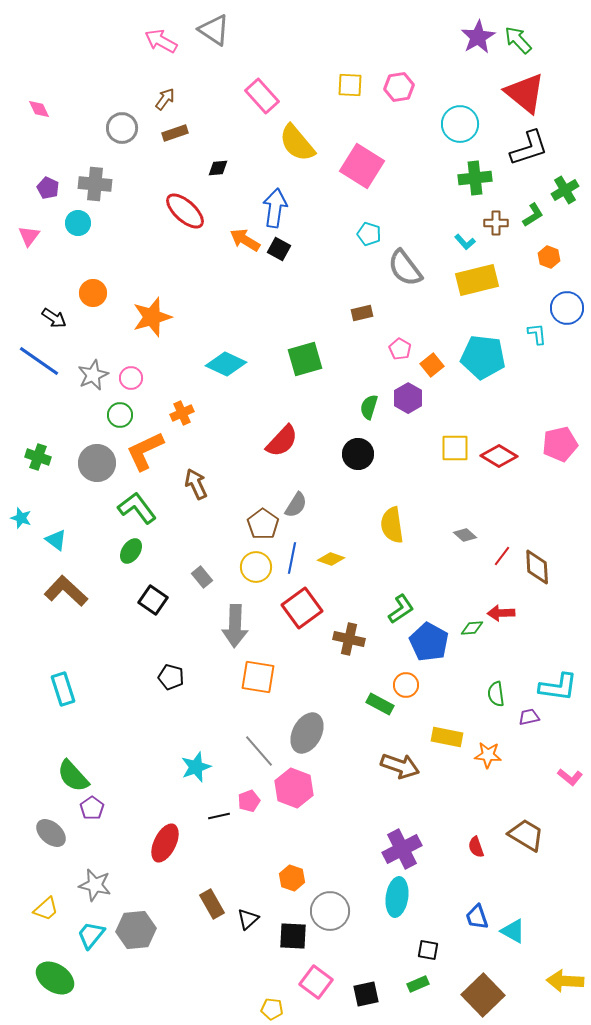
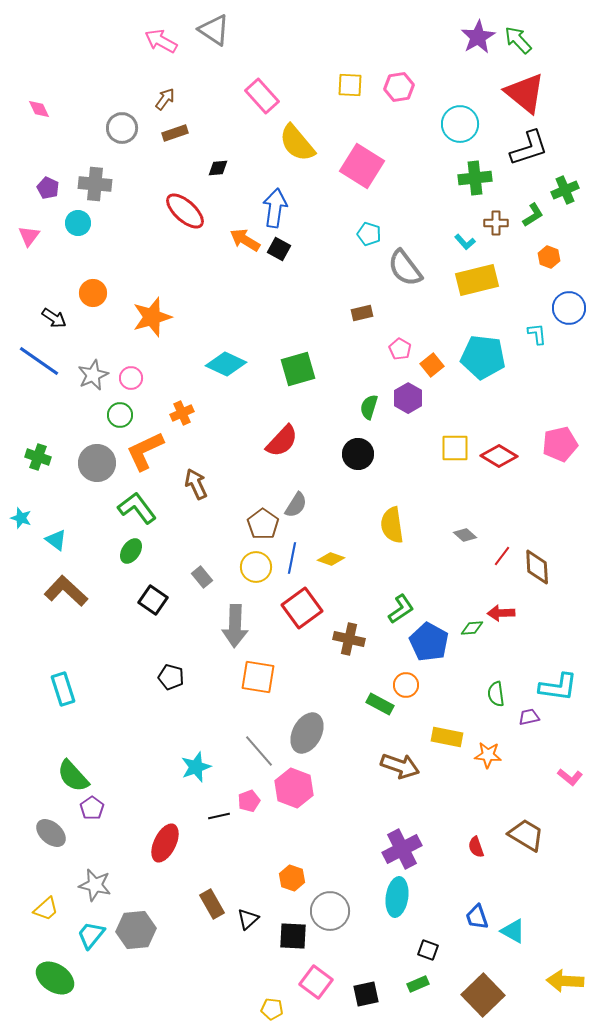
green cross at (565, 190): rotated 8 degrees clockwise
blue circle at (567, 308): moved 2 px right
green square at (305, 359): moved 7 px left, 10 px down
black square at (428, 950): rotated 10 degrees clockwise
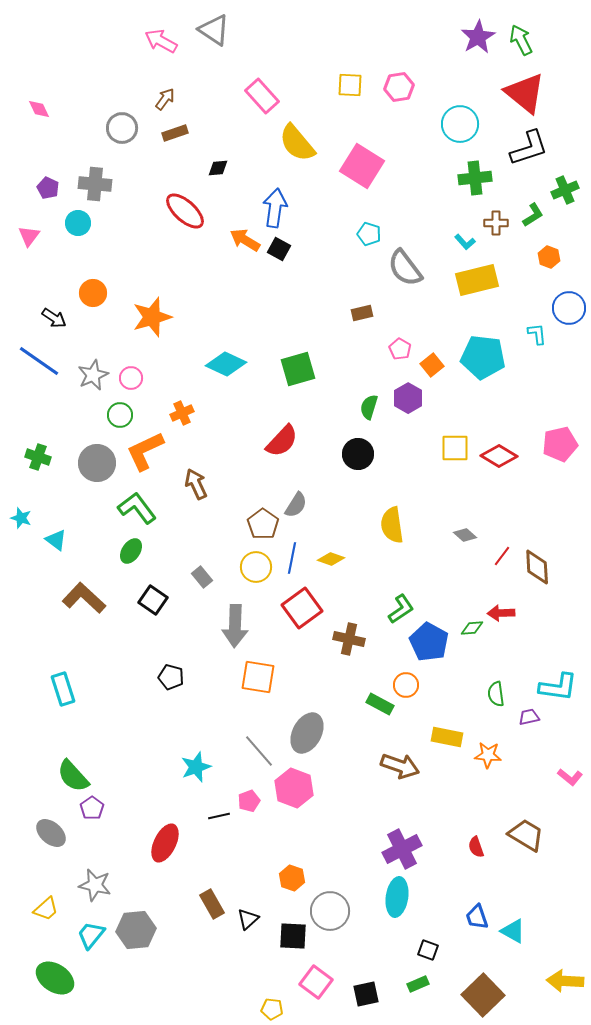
green arrow at (518, 40): moved 3 px right; rotated 16 degrees clockwise
brown L-shape at (66, 591): moved 18 px right, 7 px down
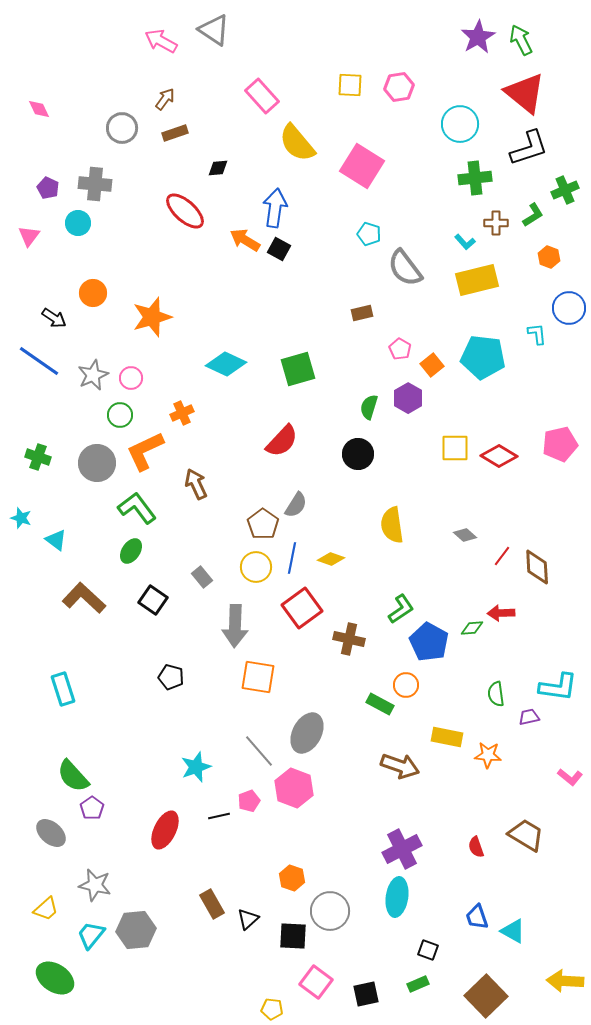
red ellipse at (165, 843): moved 13 px up
brown square at (483, 995): moved 3 px right, 1 px down
